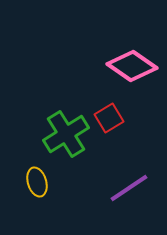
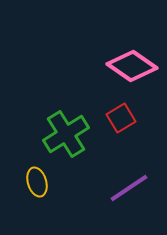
red square: moved 12 px right
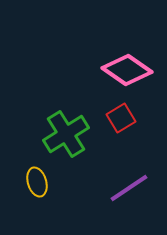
pink diamond: moved 5 px left, 4 px down
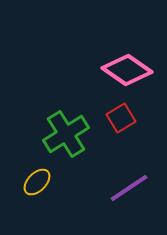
yellow ellipse: rotated 60 degrees clockwise
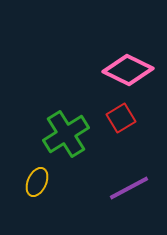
pink diamond: moved 1 px right; rotated 9 degrees counterclockwise
yellow ellipse: rotated 20 degrees counterclockwise
purple line: rotated 6 degrees clockwise
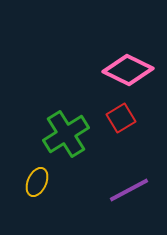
purple line: moved 2 px down
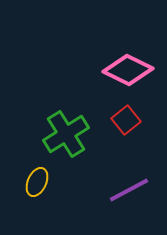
red square: moved 5 px right, 2 px down; rotated 8 degrees counterclockwise
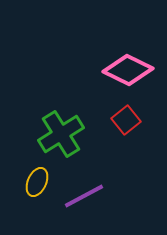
green cross: moved 5 px left
purple line: moved 45 px left, 6 px down
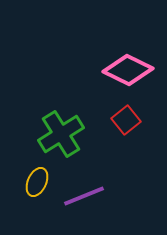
purple line: rotated 6 degrees clockwise
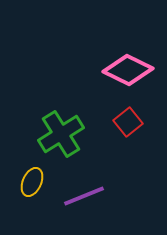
red square: moved 2 px right, 2 px down
yellow ellipse: moved 5 px left
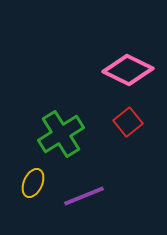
yellow ellipse: moved 1 px right, 1 px down
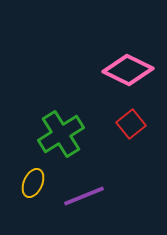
red square: moved 3 px right, 2 px down
